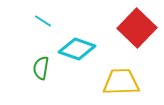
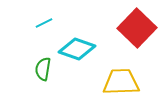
cyan line: moved 1 px right, 2 px down; rotated 60 degrees counterclockwise
green semicircle: moved 2 px right, 1 px down
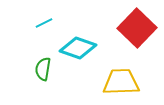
cyan diamond: moved 1 px right, 1 px up
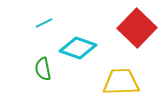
green semicircle: rotated 20 degrees counterclockwise
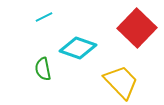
cyan line: moved 6 px up
yellow trapezoid: rotated 48 degrees clockwise
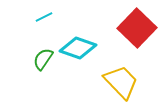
green semicircle: moved 10 px up; rotated 45 degrees clockwise
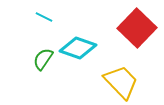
cyan line: rotated 54 degrees clockwise
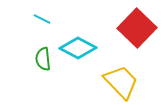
cyan line: moved 2 px left, 2 px down
cyan diamond: rotated 9 degrees clockwise
green semicircle: rotated 40 degrees counterclockwise
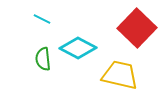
yellow trapezoid: moved 1 px left, 7 px up; rotated 33 degrees counterclockwise
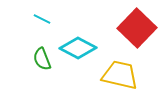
green semicircle: moved 1 px left; rotated 15 degrees counterclockwise
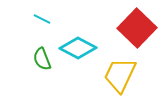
yellow trapezoid: rotated 78 degrees counterclockwise
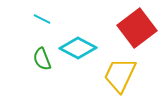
red square: rotated 9 degrees clockwise
